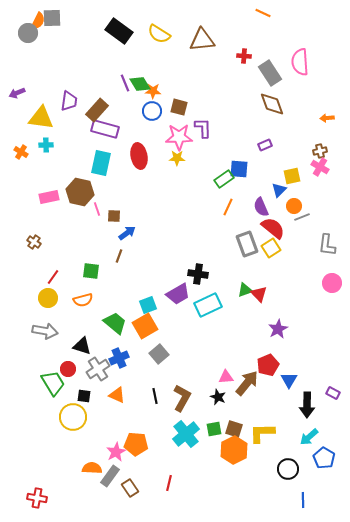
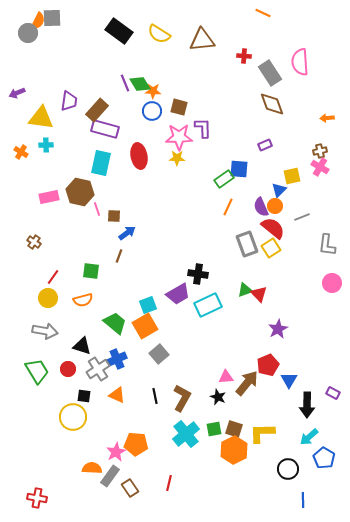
orange circle at (294, 206): moved 19 px left
blue cross at (119, 358): moved 2 px left, 1 px down
green trapezoid at (53, 383): moved 16 px left, 12 px up
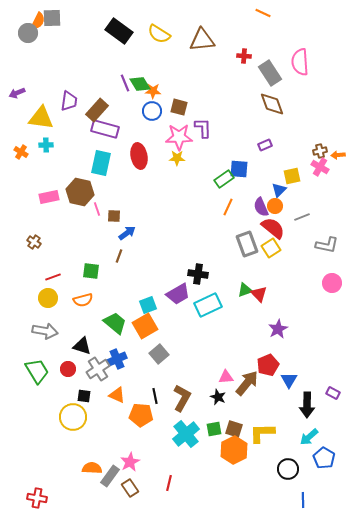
orange arrow at (327, 118): moved 11 px right, 37 px down
gray L-shape at (327, 245): rotated 85 degrees counterclockwise
red line at (53, 277): rotated 35 degrees clockwise
orange pentagon at (136, 444): moved 5 px right, 29 px up
pink star at (116, 452): moved 14 px right, 10 px down
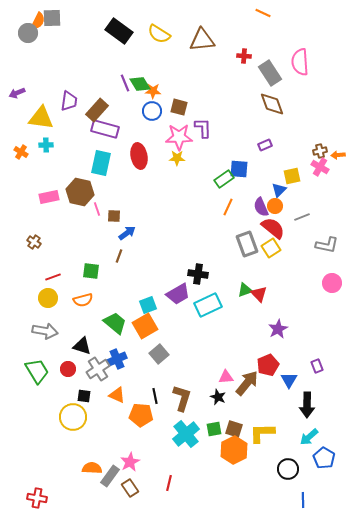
purple rectangle at (333, 393): moved 16 px left, 27 px up; rotated 40 degrees clockwise
brown L-shape at (182, 398): rotated 12 degrees counterclockwise
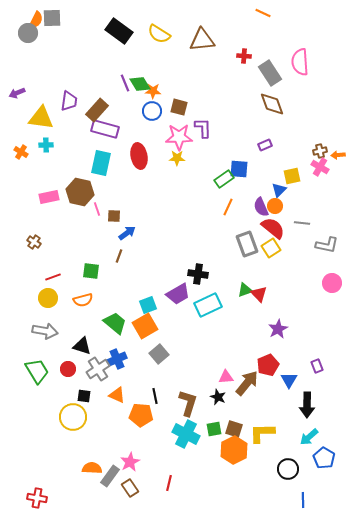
orange semicircle at (38, 21): moved 2 px left, 1 px up
gray line at (302, 217): moved 6 px down; rotated 28 degrees clockwise
brown L-shape at (182, 398): moved 6 px right, 5 px down
cyan cross at (186, 434): rotated 24 degrees counterclockwise
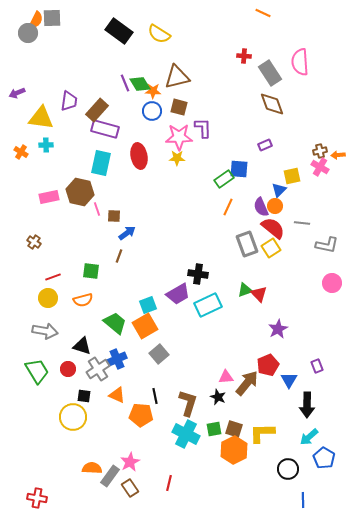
brown triangle at (202, 40): moved 25 px left, 37 px down; rotated 8 degrees counterclockwise
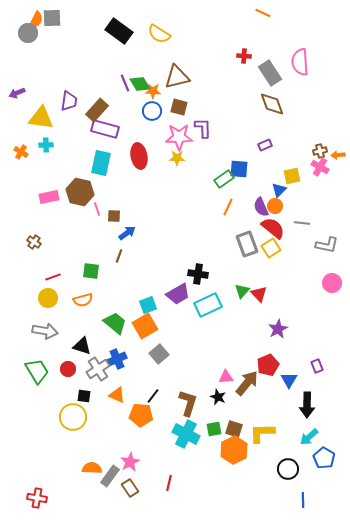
green triangle at (245, 290): moved 3 px left, 1 px down; rotated 28 degrees counterclockwise
black line at (155, 396): moved 2 px left; rotated 49 degrees clockwise
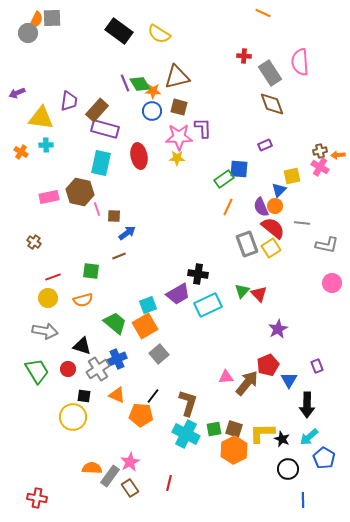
brown line at (119, 256): rotated 48 degrees clockwise
black star at (218, 397): moved 64 px right, 42 px down
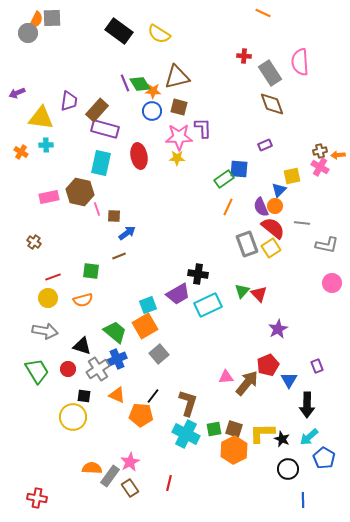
green trapezoid at (115, 323): moved 9 px down
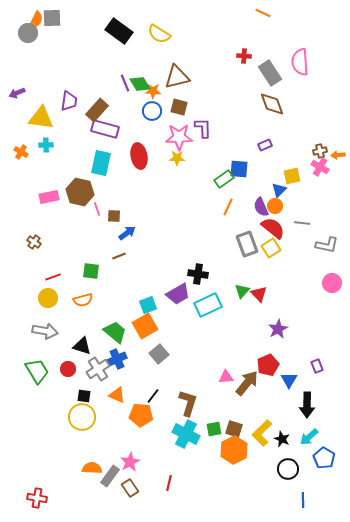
yellow circle at (73, 417): moved 9 px right
yellow L-shape at (262, 433): rotated 44 degrees counterclockwise
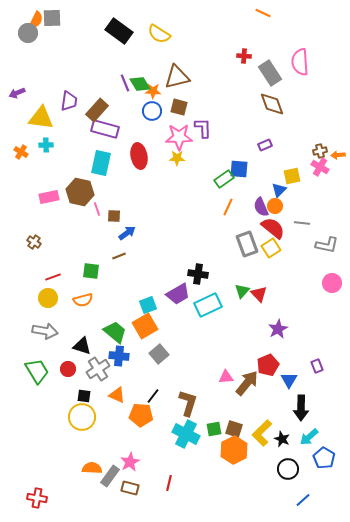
blue cross at (117, 359): moved 2 px right, 3 px up; rotated 30 degrees clockwise
black arrow at (307, 405): moved 6 px left, 3 px down
brown rectangle at (130, 488): rotated 42 degrees counterclockwise
blue line at (303, 500): rotated 49 degrees clockwise
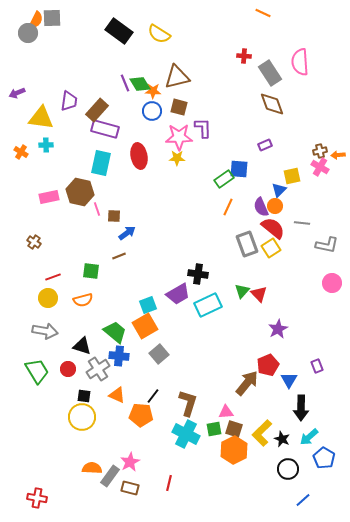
pink triangle at (226, 377): moved 35 px down
